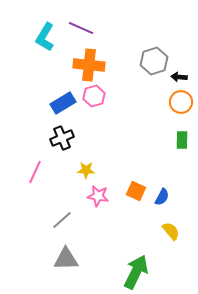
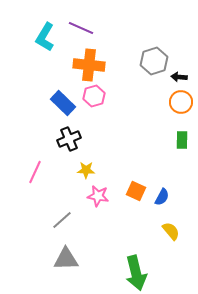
blue rectangle: rotated 75 degrees clockwise
black cross: moved 7 px right, 1 px down
green arrow: moved 1 px down; rotated 140 degrees clockwise
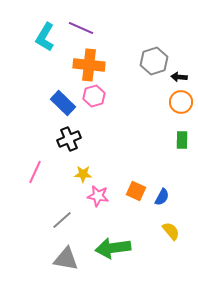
yellow star: moved 3 px left, 4 px down
gray triangle: rotated 12 degrees clockwise
green arrow: moved 23 px left, 25 px up; rotated 96 degrees clockwise
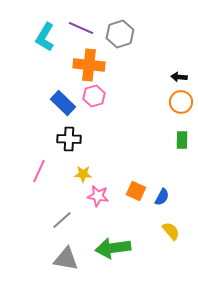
gray hexagon: moved 34 px left, 27 px up
black cross: rotated 25 degrees clockwise
pink line: moved 4 px right, 1 px up
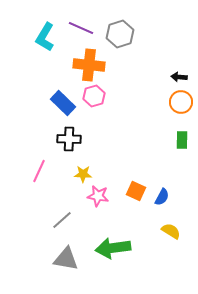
yellow semicircle: rotated 18 degrees counterclockwise
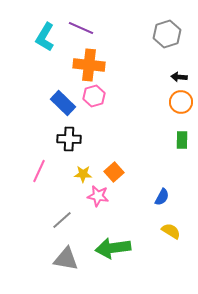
gray hexagon: moved 47 px right
orange square: moved 22 px left, 19 px up; rotated 24 degrees clockwise
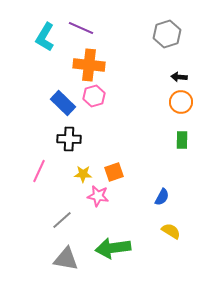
orange square: rotated 24 degrees clockwise
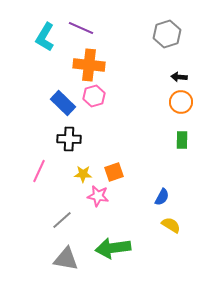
yellow semicircle: moved 6 px up
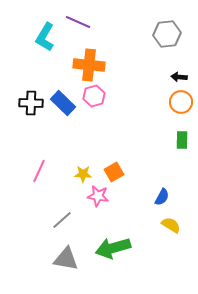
purple line: moved 3 px left, 6 px up
gray hexagon: rotated 12 degrees clockwise
black cross: moved 38 px left, 36 px up
orange square: rotated 12 degrees counterclockwise
green arrow: rotated 8 degrees counterclockwise
